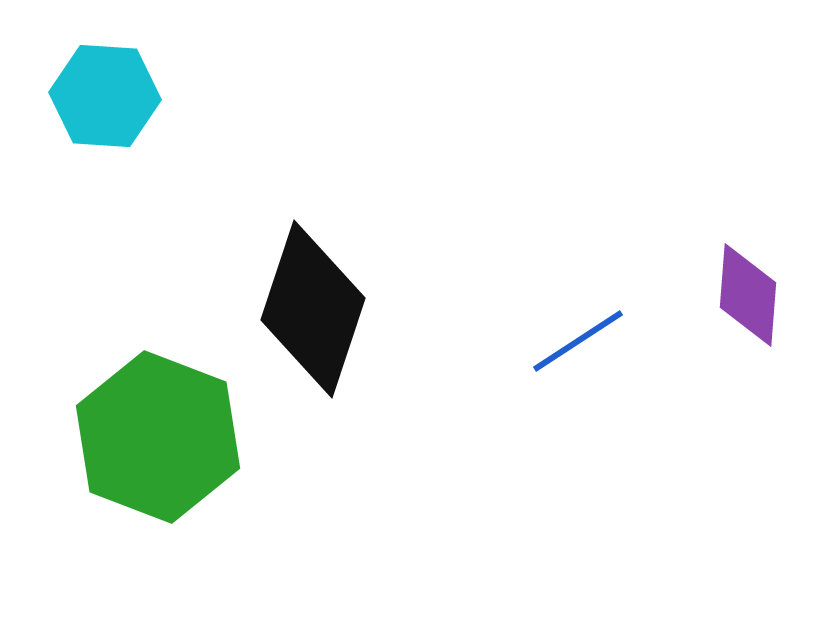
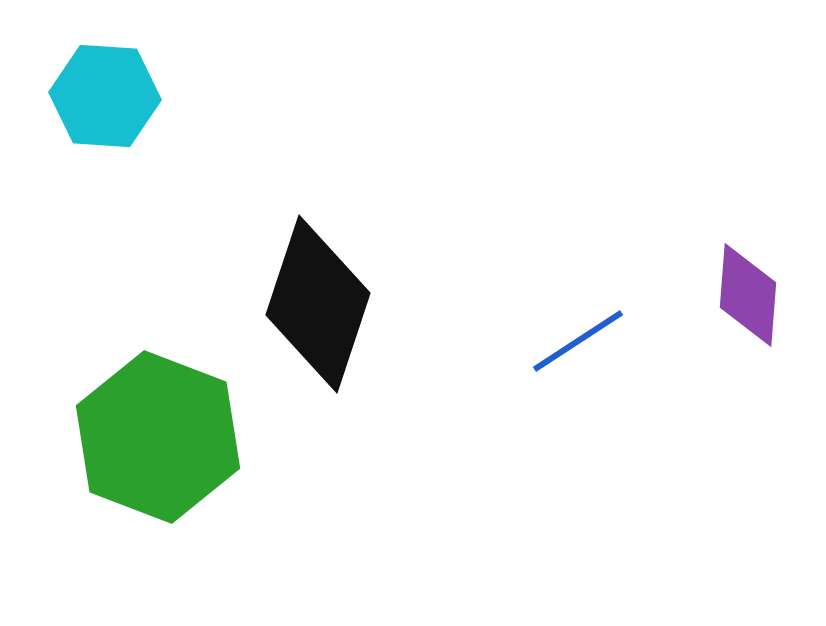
black diamond: moved 5 px right, 5 px up
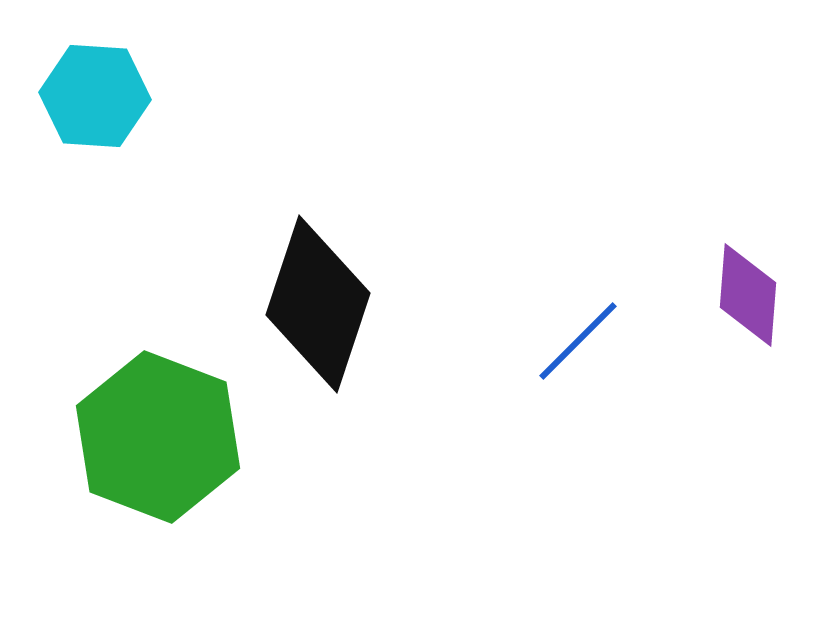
cyan hexagon: moved 10 px left
blue line: rotated 12 degrees counterclockwise
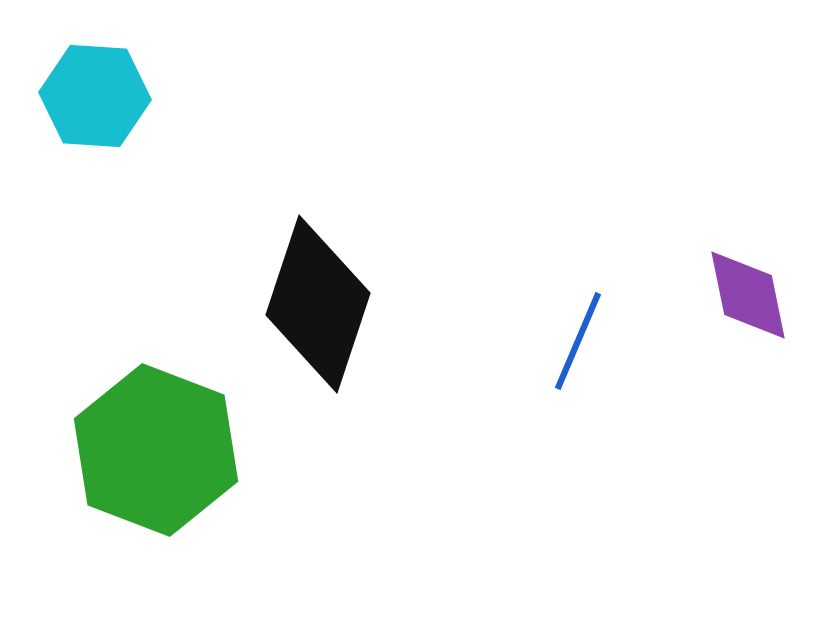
purple diamond: rotated 16 degrees counterclockwise
blue line: rotated 22 degrees counterclockwise
green hexagon: moved 2 px left, 13 px down
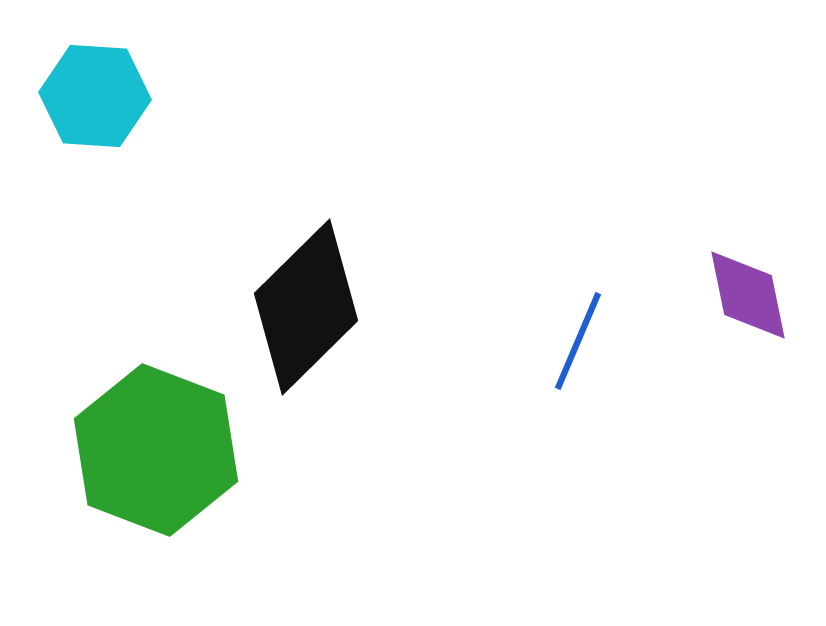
black diamond: moved 12 px left, 3 px down; rotated 27 degrees clockwise
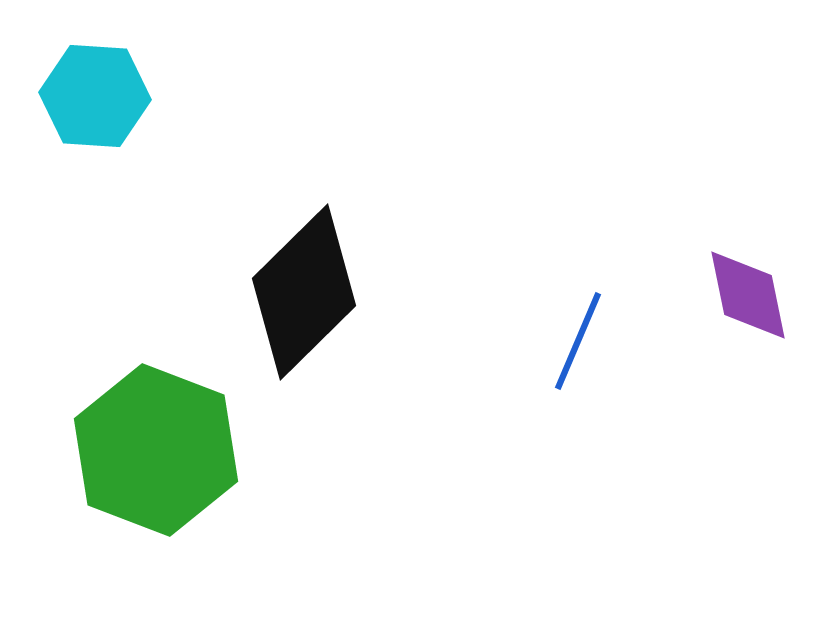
black diamond: moved 2 px left, 15 px up
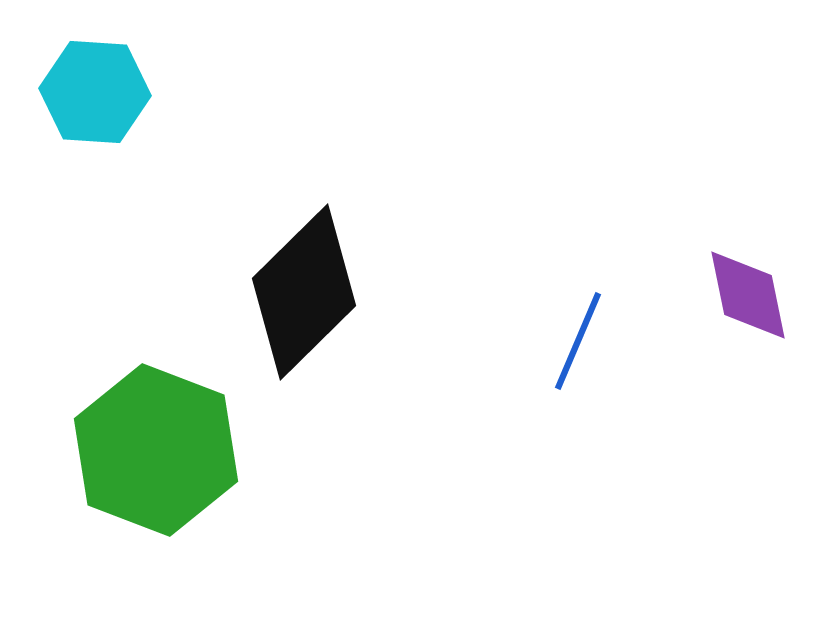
cyan hexagon: moved 4 px up
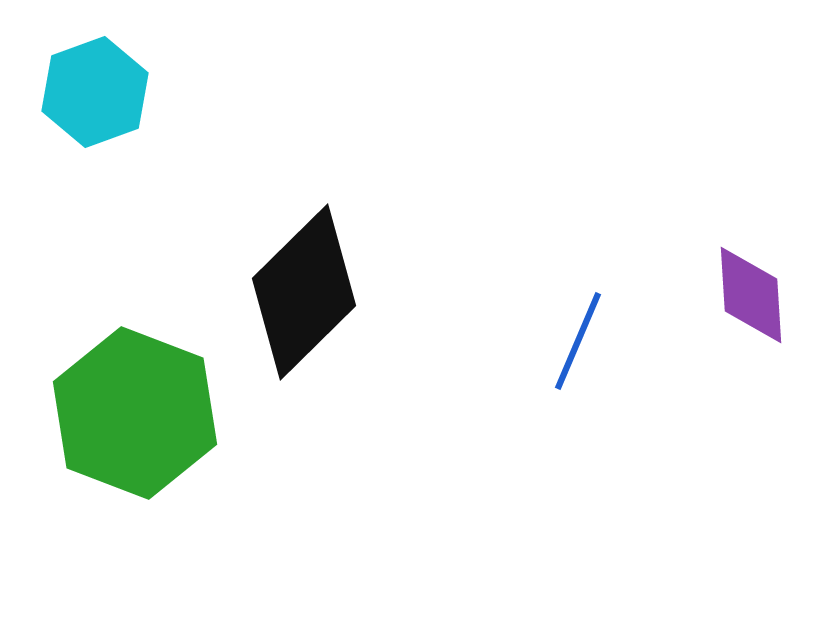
cyan hexagon: rotated 24 degrees counterclockwise
purple diamond: moved 3 px right; rotated 8 degrees clockwise
green hexagon: moved 21 px left, 37 px up
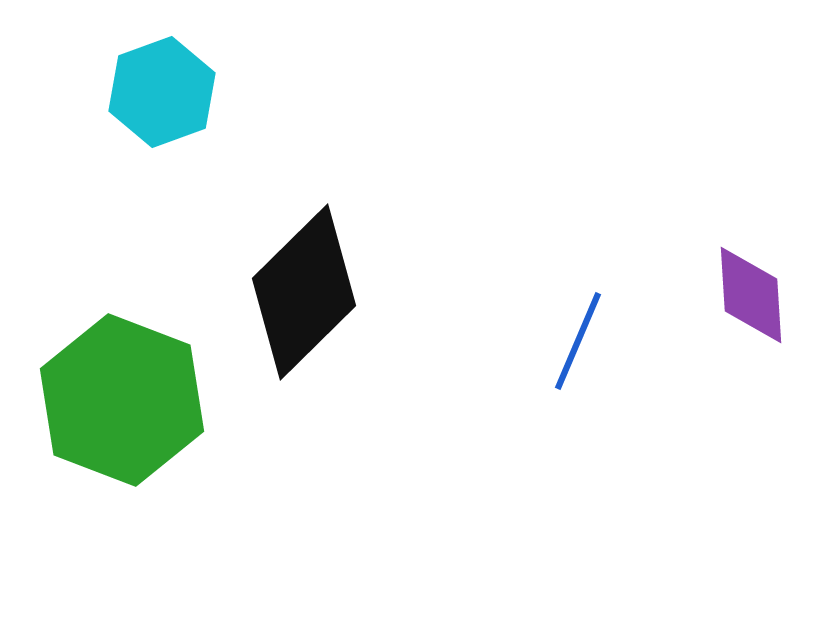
cyan hexagon: moved 67 px right
green hexagon: moved 13 px left, 13 px up
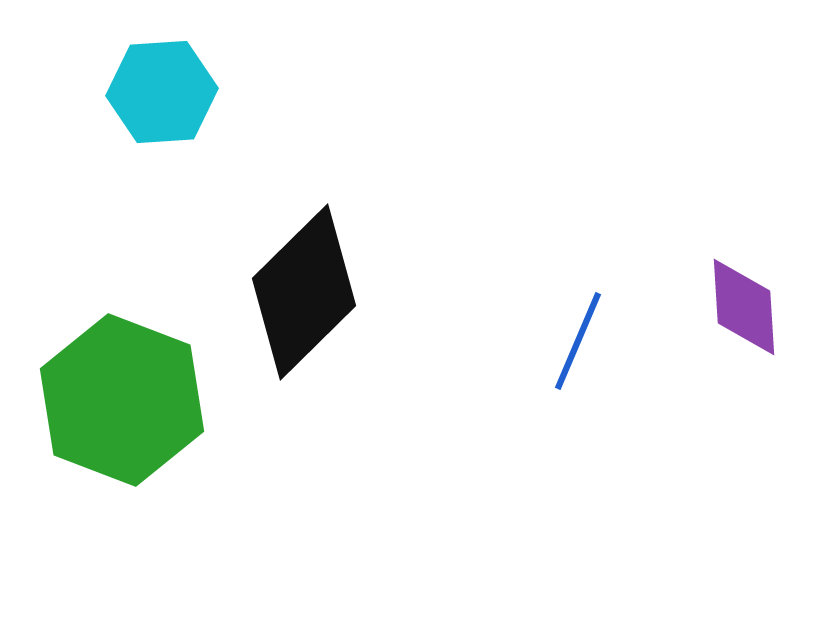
cyan hexagon: rotated 16 degrees clockwise
purple diamond: moved 7 px left, 12 px down
